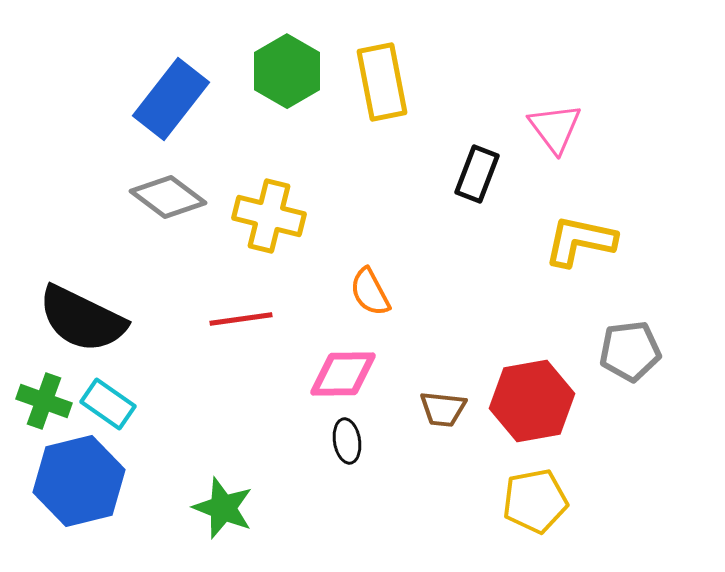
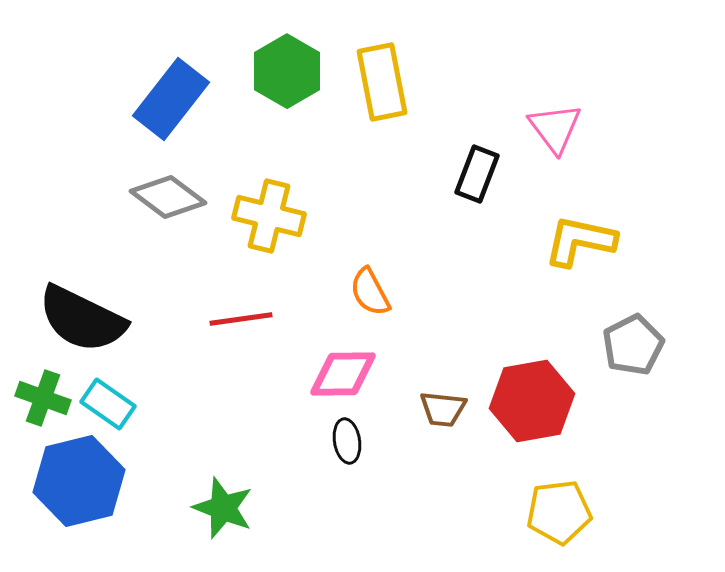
gray pentagon: moved 3 px right, 6 px up; rotated 20 degrees counterclockwise
green cross: moved 1 px left, 3 px up
yellow pentagon: moved 24 px right, 11 px down; rotated 4 degrees clockwise
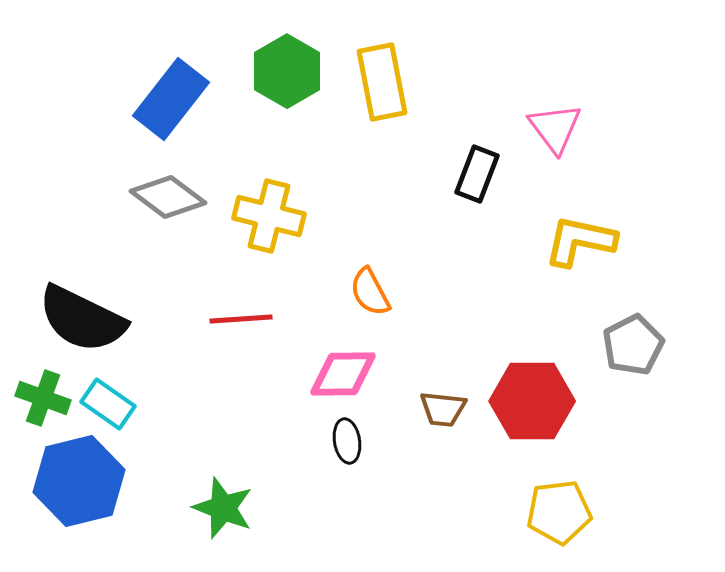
red line: rotated 4 degrees clockwise
red hexagon: rotated 10 degrees clockwise
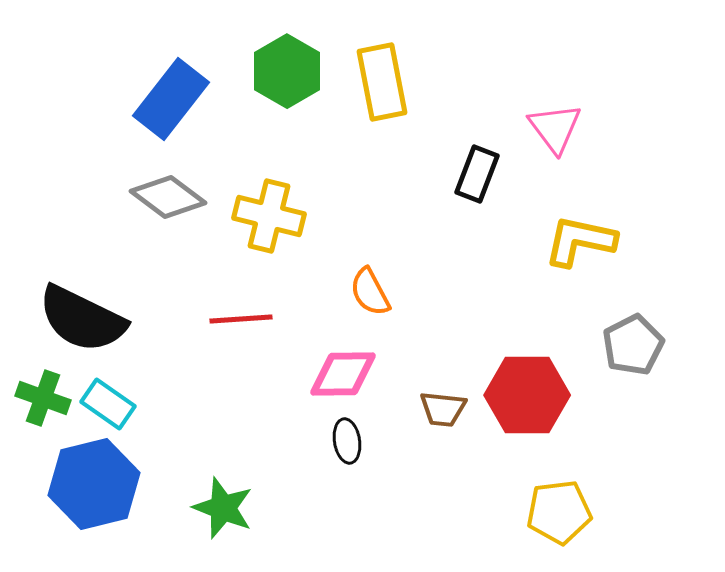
red hexagon: moved 5 px left, 6 px up
blue hexagon: moved 15 px right, 3 px down
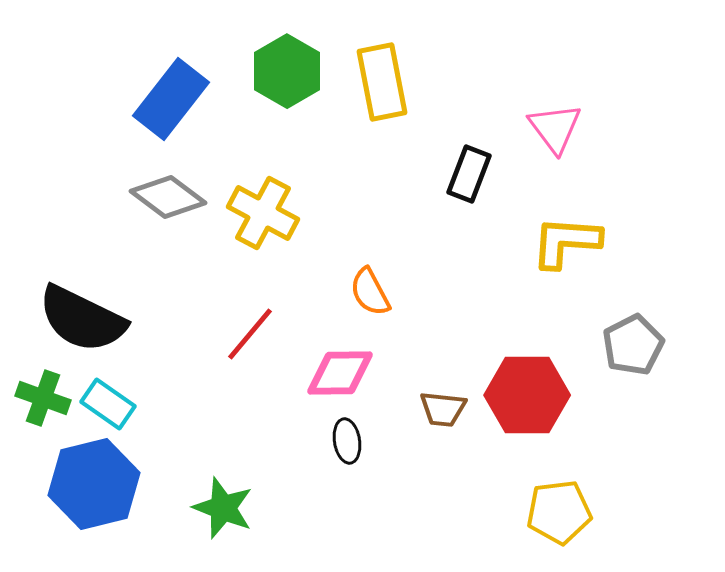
black rectangle: moved 8 px left
yellow cross: moved 6 px left, 3 px up; rotated 14 degrees clockwise
yellow L-shape: moved 14 px left, 1 px down; rotated 8 degrees counterclockwise
red line: moved 9 px right, 15 px down; rotated 46 degrees counterclockwise
pink diamond: moved 3 px left, 1 px up
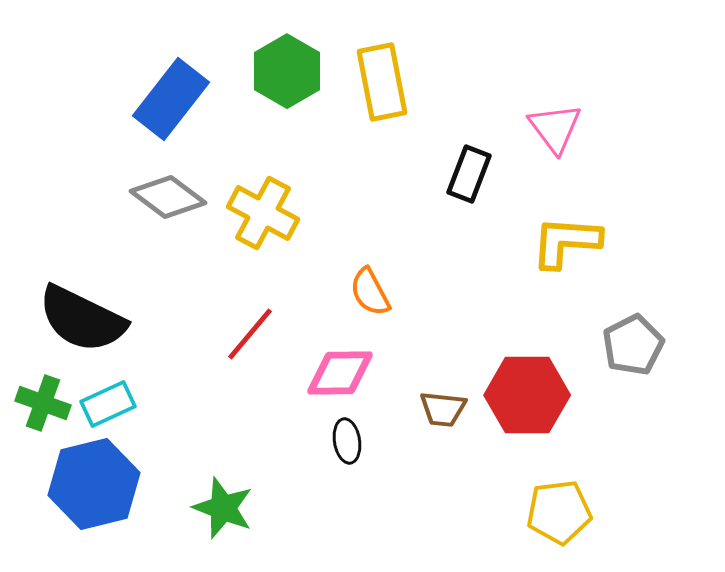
green cross: moved 5 px down
cyan rectangle: rotated 60 degrees counterclockwise
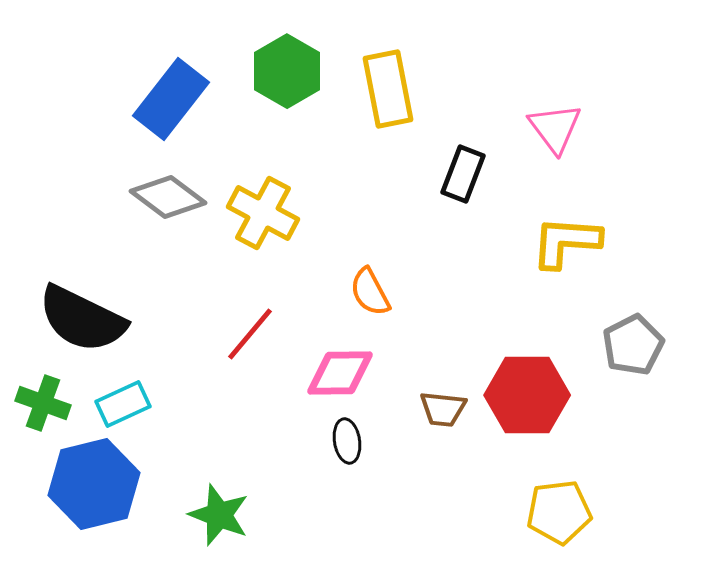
yellow rectangle: moved 6 px right, 7 px down
black rectangle: moved 6 px left
cyan rectangle: moved 15 px right
green star: moved 4 px left, 7 px down
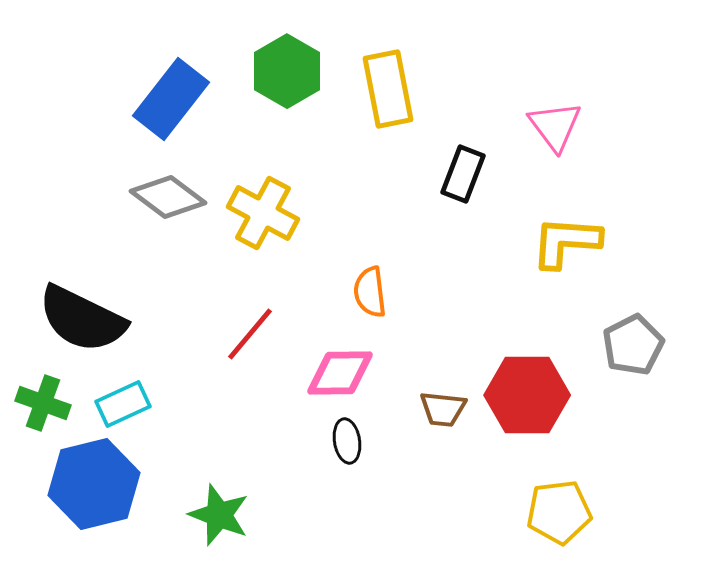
pink triangle: moved 2 px up
orange semicircle: rotated 21 degrees clockwise
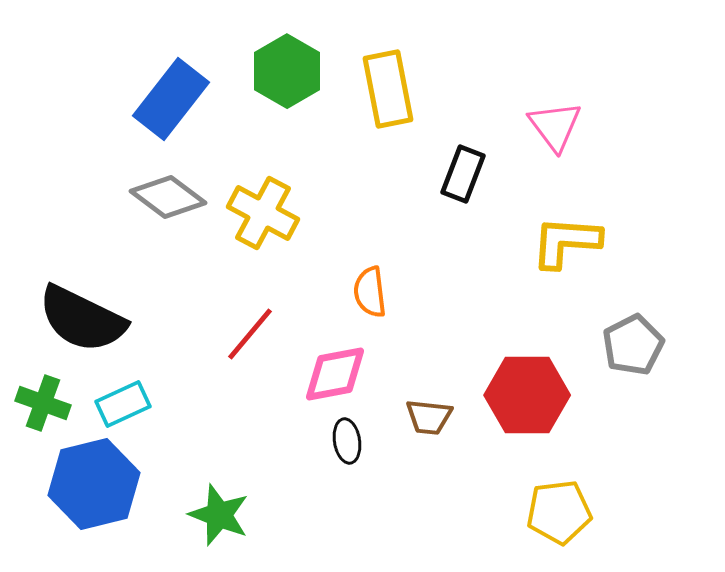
pink diamond: moved 5 px left, 1 px down; rotated 10 degrees counterclockwise
brown trapezoid: moved 14 px left, 8 px down
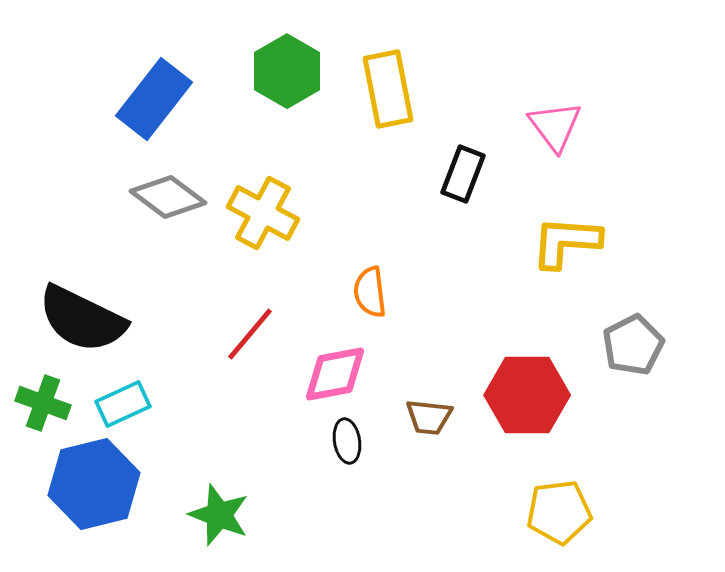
blue rectangle: moved 17 px left
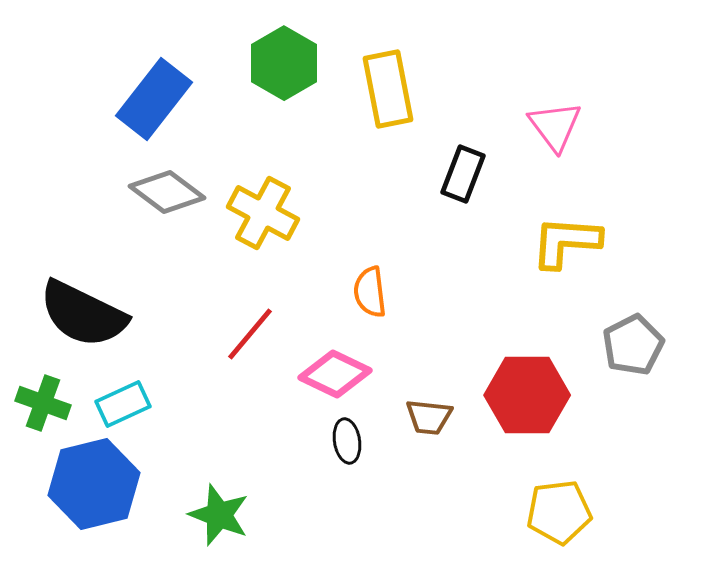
green hexagon: moved 3 px left, 8 px up
gray diamond: moved 1 px left, 5 px up
black semicircle: moved 1 px right, 5 px up
pink diamond: rotated 36 degrees clockwise
